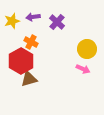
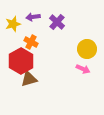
yellow star: moved 1 px right, 3 px down
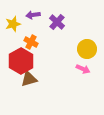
purple arrow: moved 2 px up
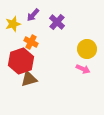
purple arrow: rotated 40 degrees counterclockwise
red hexagon: rotated 10 degrees clockwise
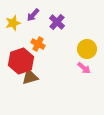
yellow star: moved 1 px up
orange cross: moved 7 px right, 2 px down
pink arrow: moved 1 px right, 1 px up; rotated 16 degrees clockwise
brown triangle: moved 1 px right, 2 px up
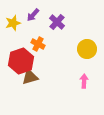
pink arrow: moved 13 px down; rotated 128 degrees counterclockwise
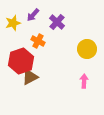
orange cross: moved 3 px up
brown triangle: rotated 12 degrees counterclockwise
